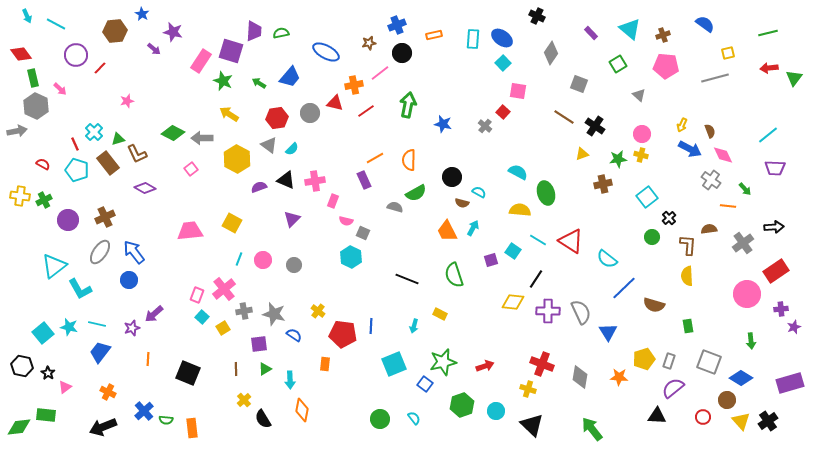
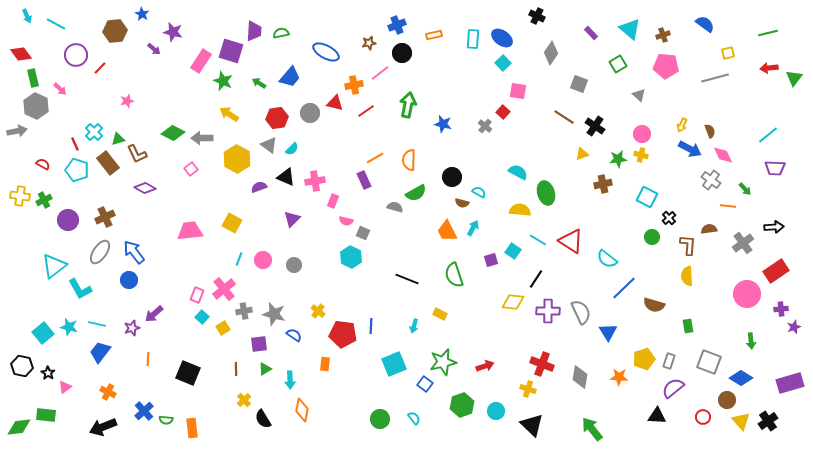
black triangle at (286, 180): moved 3 px up
cyan square at (647, 197): rotated 25 degrees counterclockwise
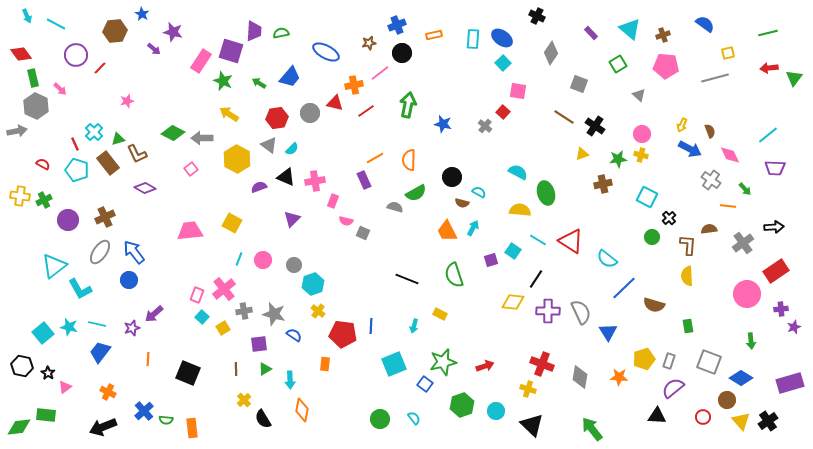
pink diamond at (723, 155): moved 7 px right
cyan hexagon at (351, 257): moved 38 px left, 27 px down; rotated 15 degrees clockwise
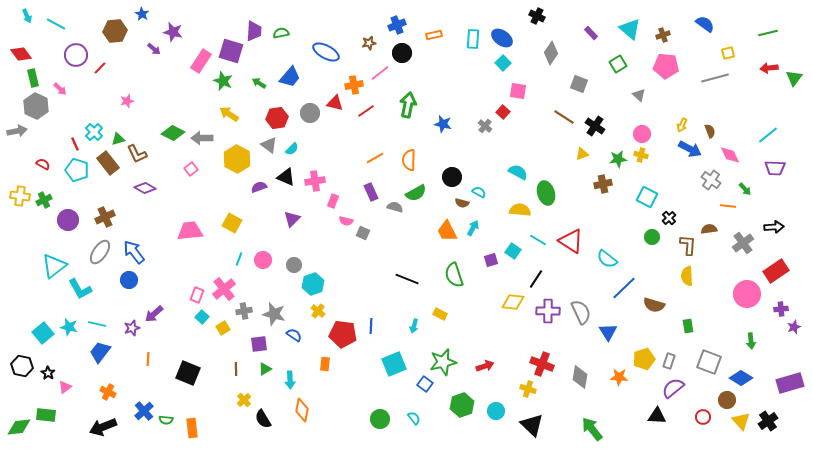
purple rectangle at (364, 180): moved 7 px right, 12 px down
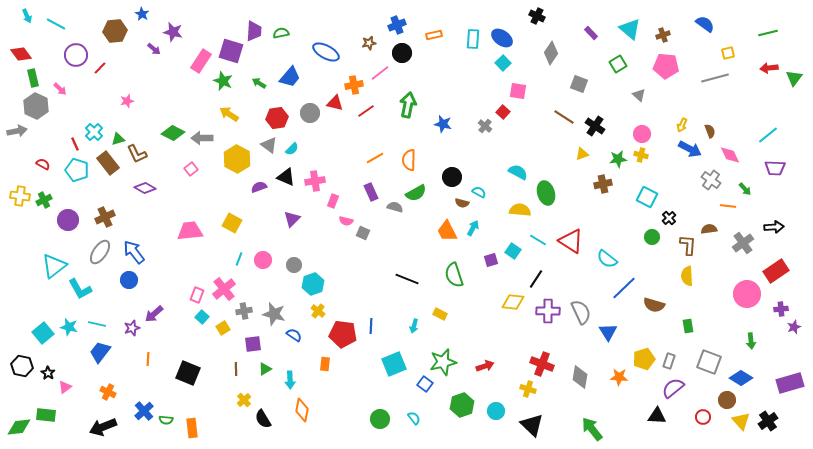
purple square at (259, 344): moved 6 px left
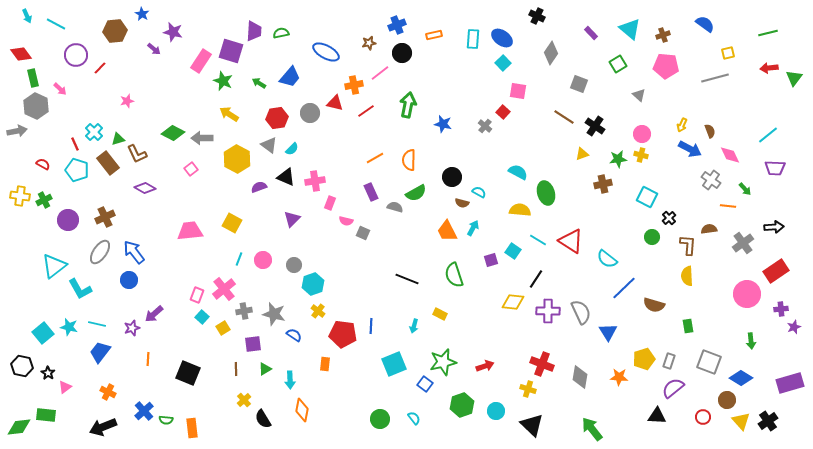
pink rectangle at (333, 201): moved 3 px left, 2 px down
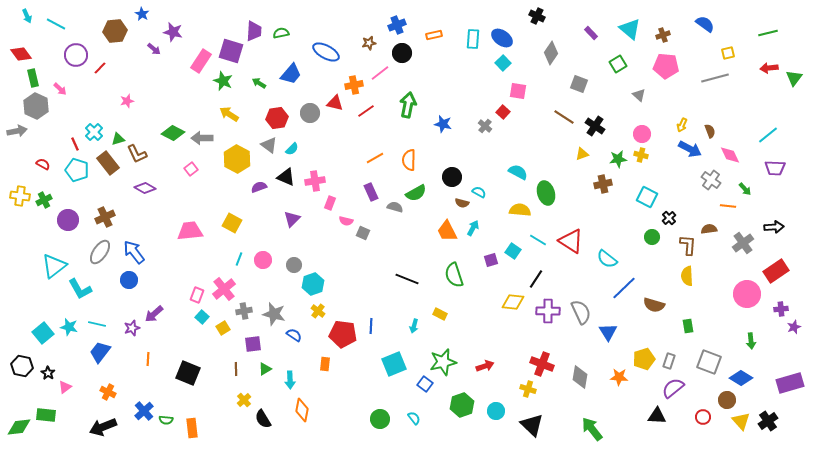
blue trapezoid at (290, 77): moved 1 px right, 3 px up
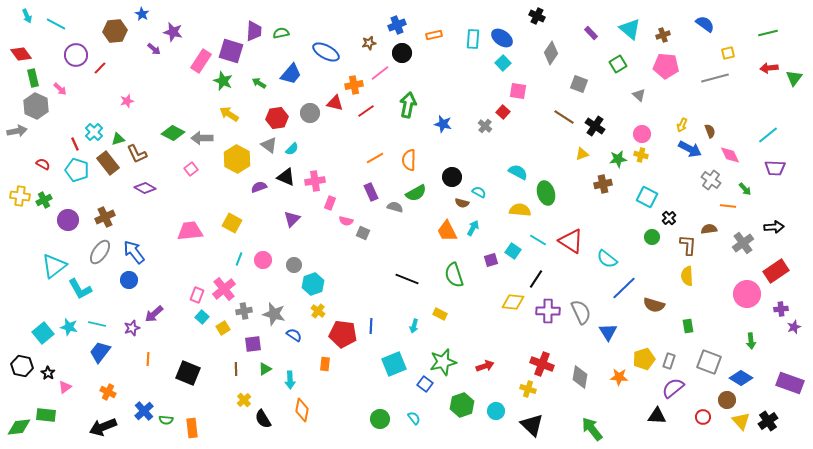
purple rectangle at (790, 383): rotated 36 degrees clockwise
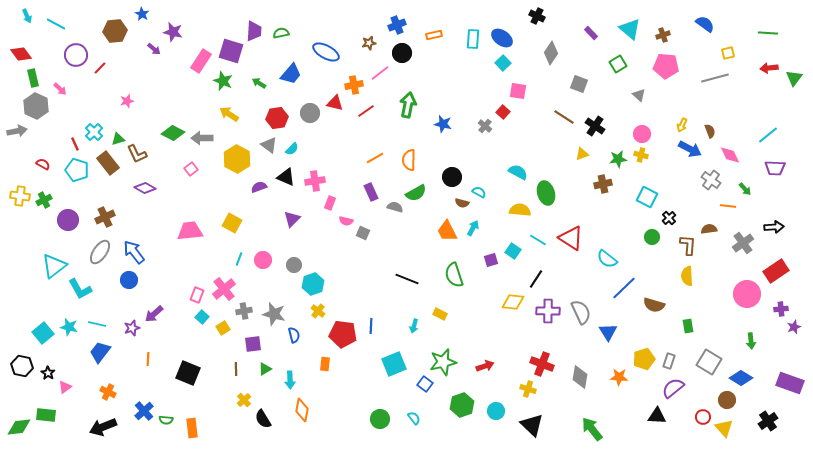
green line at (768, 33): rotated 18 degrees clockwise
red triangle at (571, 241): moved 3 px up
blue semicircle at (294, 335): rotated 42 degrees clockwise
gray square at (709, 362): rotated 10 degrees clockwise
yellow triangle at (741, 421): moved 17 px left, 7 px down
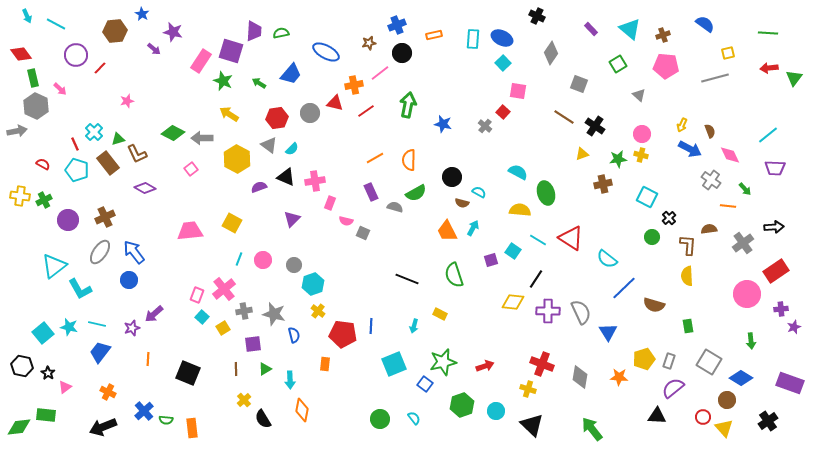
purple rectangle at (591, 33): moved 4 px up
blue ellipse at (502, 38): rotated 10 degrees counterclockwise
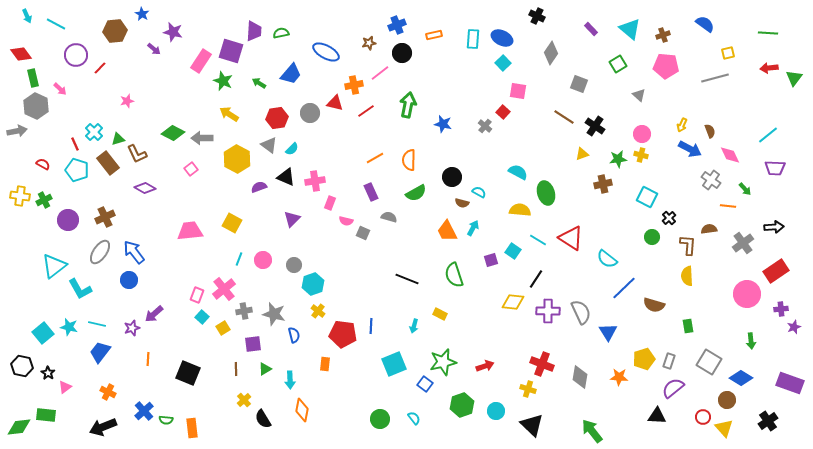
gray semicircle at (395, 207): moved 6 px left, 10 px down
green arrow at (592, 429): moved 2 px down
